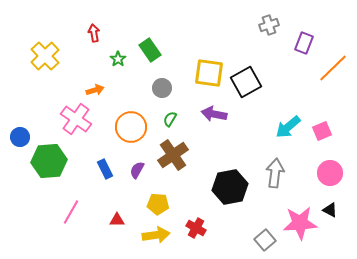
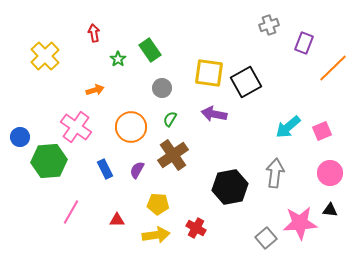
pink cross: moved 8 px down
black triangle: rotated 21 degrees counterclockwise
gray square: moved 1 px right, 2 px up
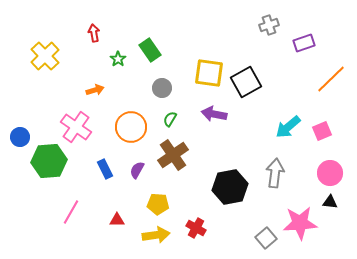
purple rectangle: rotated 50 degrees clockwise
orange line: moved 2 px left, 11 px down
black triangle: moved 8 px up
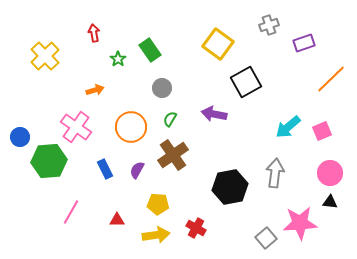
yellow square: moved 9 px right, 29 px up; rotated 28 degrees clockwise
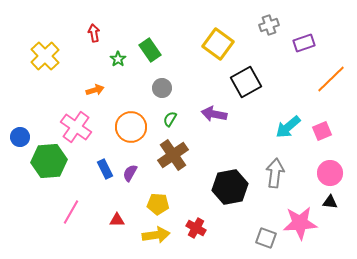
purple semicircle: moved 7 px left, 3 px down
gray square: rotated 30 degrees counterclockwise
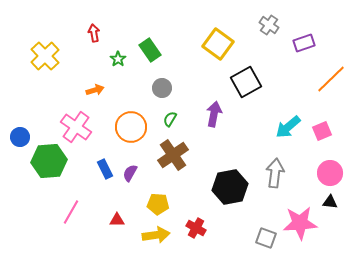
gray cross: rotated 36 degrees counterclockwise
purple arrow: rotated 90 degrees clockwise
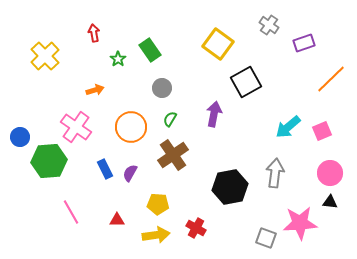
pink line: rotated 60 degrees counterclockwise
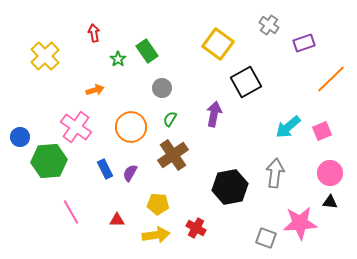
green rectangle: moved 3 px left, 1 px down
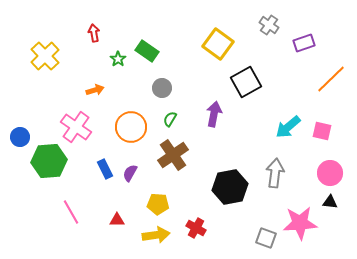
green rectangle: rotated 20 degrees counterclockwise
pink square: rotated 36 degrees clockwise
